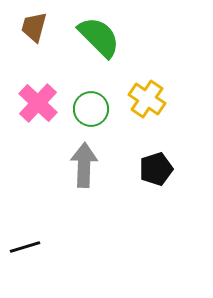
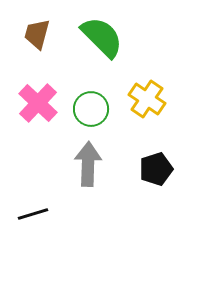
brown trapezoid: moved 3 px right, 7 px down
green semicircle: moved 3 px right
gray arrow: moved 4 px right, 1 px up
black line: moved 8 px right, 33 px up
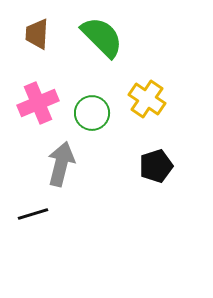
brown trapezoid: rotated 12 degrees counterclockwise
pink cross: rotated 24 degrees clockwise
green circle: moved 1 px right, 4 px down
gray arrow: moved 27 px left; rotated 12 degrees clockwise
black pentagon: moved 3 px up
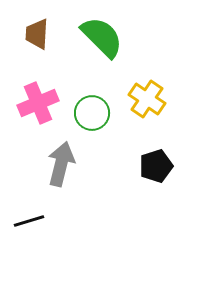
black line: moved 4 px left, 7 px down
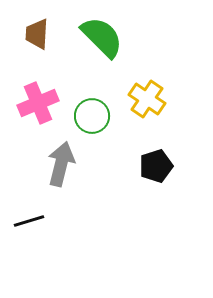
green circle: moved 3 px down
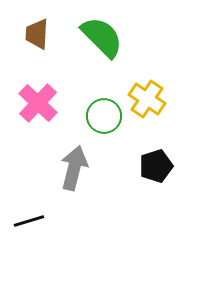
pink cross: rotated 24 degrees counterclockwise
green circle: moved 12 px right
gray arrow: moved 13 px right, 4 px down
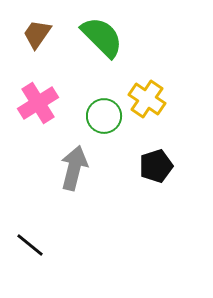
brown trapezoid: rotated 32 degrees clockwise
pink cross: rotated 15 degrees clockwise
black line: moved 1 px right, 24 px down; rotated 56 degrees clockwise
